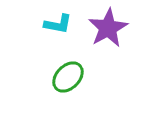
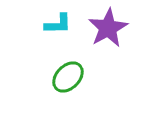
cyan L-shape: rotated 12 degrees counterclockwise
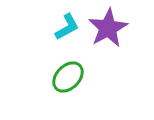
cyan L-shape: moved 9 px right, 3 px down; rotated 28 degrees counterclockwise
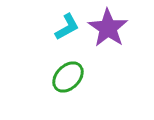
purple star: rotated 9 degrees counterclockwise
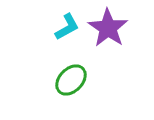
green ellipse: moved 3 px right, 3 px down
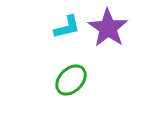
cyan L-shape: rotated 16 degrees clockwise
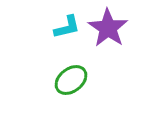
green ellipse: rotated 8 degrees clockwise
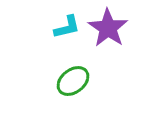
green ellipse: moved 2 px right, 1 px down
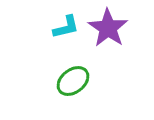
cyan L-shape: moved 1 px left
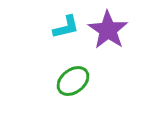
purple star: moved 2 px down
